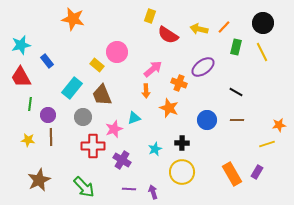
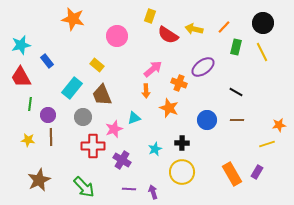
yellow arrow at (199, 29): moved 5 px left
pink circle at (117, 52): moved 16 px up
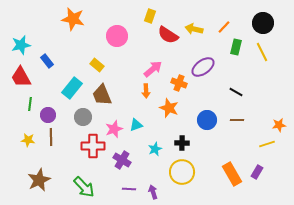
cyan triangle at (134, 118): moved 2 px right, 7 px down
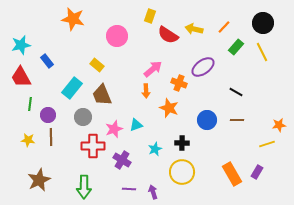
green rectangle at (236, 47): rotated 28 degrees clockwise
green arrow at (84, 187): rotated 45 degrees clockwise
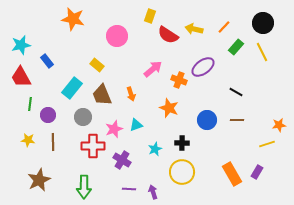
orange cross at (179, 83): moved 3 px up
orange arrow at (146, 91): moved 15 px left, 3 px down; rotated 16 degrees counterclockwise
brown line at (51, 137): moved 2 px right, 5 px down
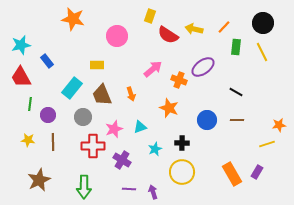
green rectangle at (236, 47): rotated 35 degrees counterclockwise
yellow rectangle at (97, 65): rotated 40 degrees counterclockwise
cyan triangle at (136, 125): moved 4 px right, 2 px down
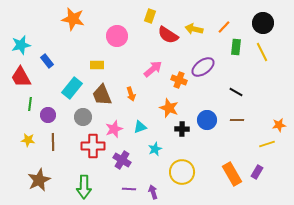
black cross at (182, 143): moved 14 px up
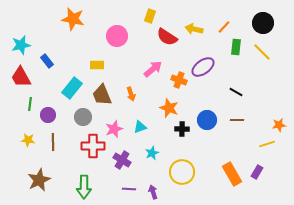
red semicircle at (168, 35): moved 1 px left, 2 px down
yellow line at (262, 52): rotated 18 degrees counterclockwise
cyan star at (155, 149): moved 3 px left, 4 px down
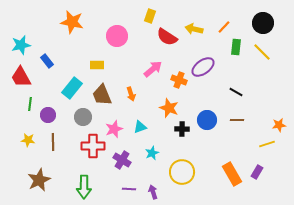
orange star at (73, 19): moved 1 px left, 3 px down
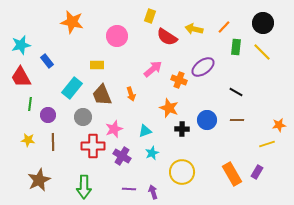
cyan triangle at (140, 127): moved 5 px right, 4 px down
purple cross at (122, 160): moved 4 px up
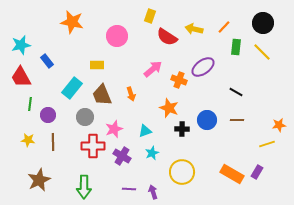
gray circle at (83, 117): moved 2 px right
orange rectangle at (232, 174): rotated 30 degrees counterclockwise
